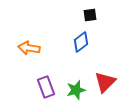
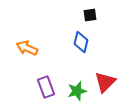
blue diamond: rotated 40 degrees counterclockwise
orange arrow: moved 2 px left; rotated 15 degrees clockwise
green star: moved 1 px right, 1 px down
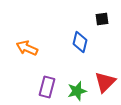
black square: moved 12 px right, 4 px down
blue diamond: moved 1 px left
purple rectangle: moved 1 px right; rotated 35 degrees clockwise
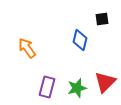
blue diamond: moved 2 px up
orange arrow: rotated 30 degrees clockwise
green star: moved 3 px up
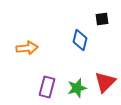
orange arrow: rotated 120 degrees clockwise
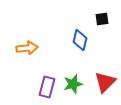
green star: moved 4 px left, 4 px up
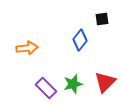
blue diamond: rotated 25 degrees clockwise
purple rectangle: moved 1 px left, 1 px down; rotated 60 degrees counterclockwise
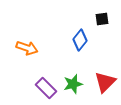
orange arrow: rotated 25 degrees clockwise
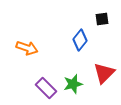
red triangle: moved 1 px left, 9 px up
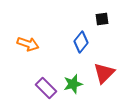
blue diamond: moved 1 px right, 2 px down
orange arrow: moved 1 px right, 4 px up
